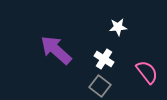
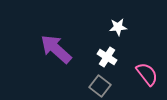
purple arrow: moved 1 px up
white cross: moved 3 px right, 2 px up
pink semicircle: moved 2 px down
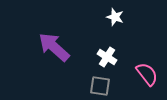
white star: moved 3 px left, 10 px up; rotated 24 degrees clockwise
purple arrow: moved 2 px left, 2 px up
gray square: rotated 30 degrees counterclockwise
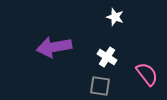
purple arrow: rotated 52 degrees counterclockwise
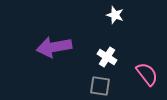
white star: moved 2 px up
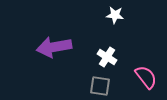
white star: rotated 12 degrees counterclockwise
pink semicircle: moved 1 px left, 3 px down
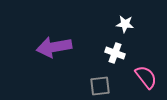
white star: moved 10 px right, 9 px down
white cross: moved 8 px right, 4 px up; rotated 12 degrees counterclockwise
gray square: rotated 15 degrees counterclockwise
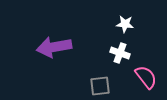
white cross: moved 5 px right
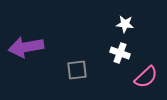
purple arrow: moved 28 px left
pink semicircle: rotated 85 degrees clockwise
gray square: moved 23 px left, 16 px up
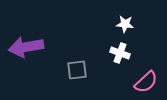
pink semicircle: moved 5 px down
